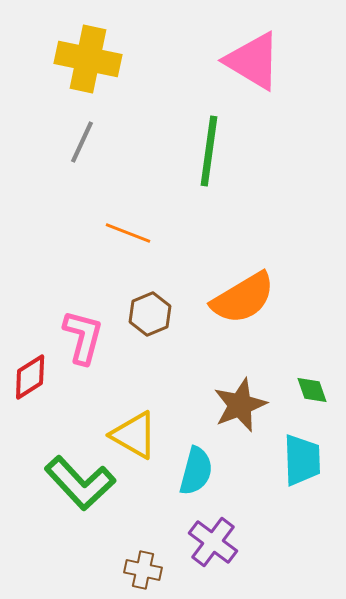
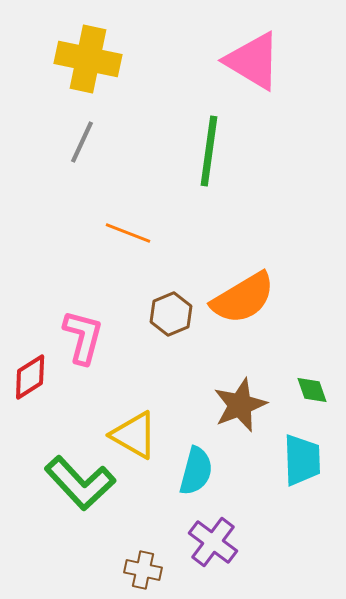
brown hexagon: moved 21 px right
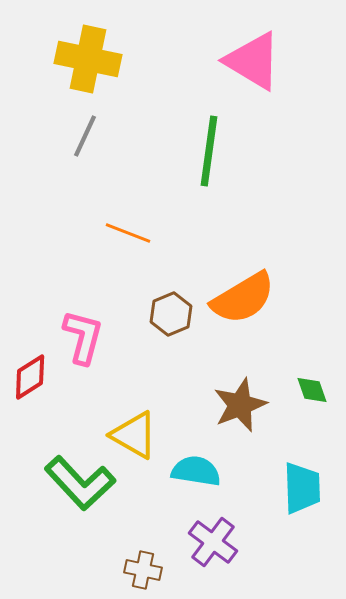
gray line: moved 3 px right, 6 px up
cyan trapezoid: moved 28 px down
cyan semicircle: rotated 96 degrees counterclockwise
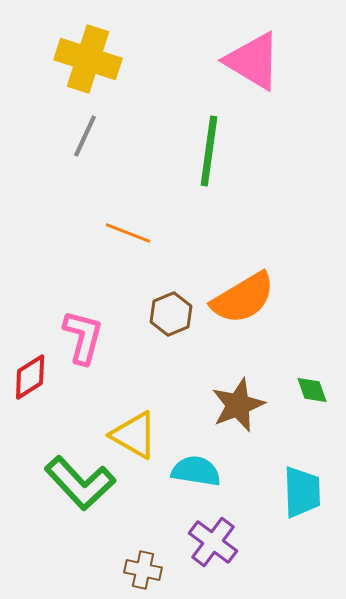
yellow cross: rotated 6 degrees clockwise
brown star: moved 2 px left
cyan trapezoid: moved 4 px down
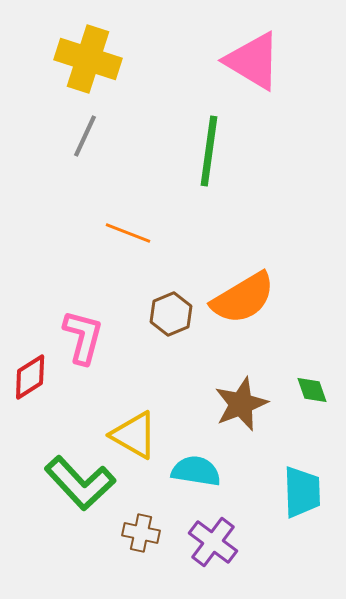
brown star: moved 3 px right, 1 px up
brown cross: moved 2 px left, 37 px up
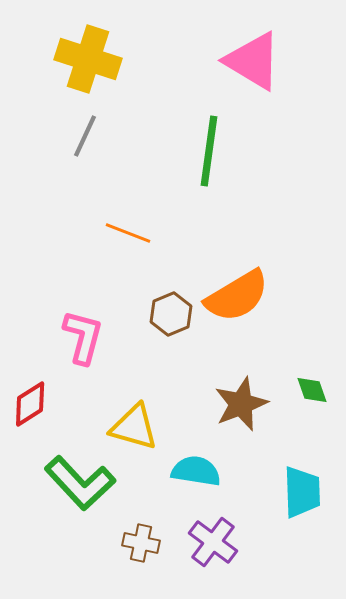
orange semicircle: moved 6 px left, 2 px up
red diamond: moved 27 px down
yellow triangle: moved 8 px up; rotated 14 degrees counterclockwise
brown cross: moved 10 px down
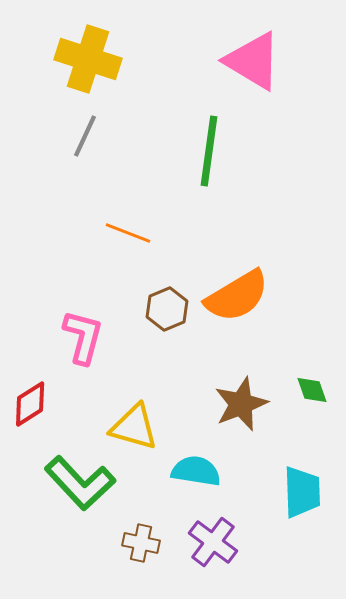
brown hexagon: moved 4 px left, 5 px up
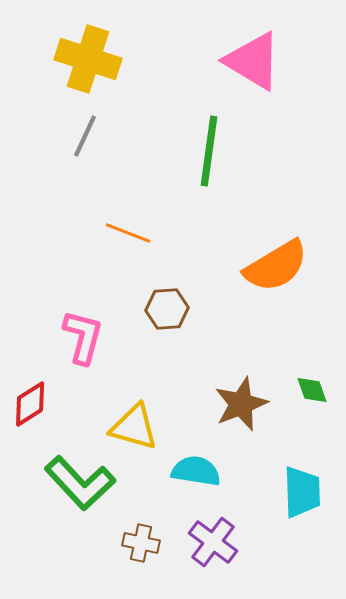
orange semicircle: moved 39 px right, 30 px up
brown hexagon: rotated 18 degrees clockwise
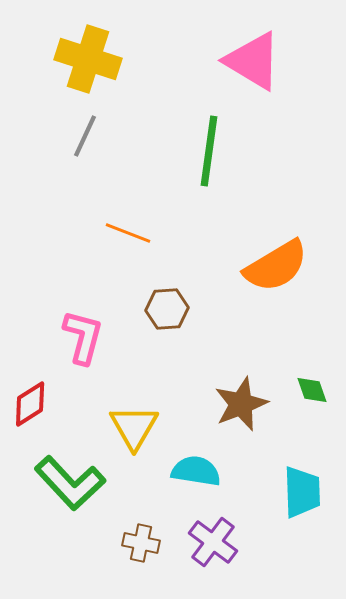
yellow triangle: rotated 44 degrees clockwise
green L-shape: moved 10 px left
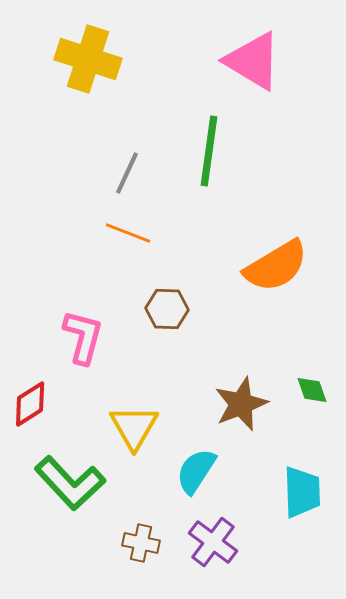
gray line: moved 42 px right, 37 px down
brown hexagon: rotated 6 degrees clockwise
cyan semicircle: rotated 66 degrees counterclockwise
